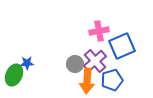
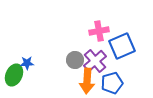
gray circle: moved 4 px up
blue pentagon: moved 3 px down
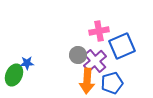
gray circle: moved 3 px right, 5 px up
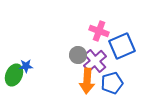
pink cross: rotated 30 degrees clockwise
blue star: moved 1 px left, 3 px down
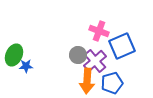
green ellipse: moved 20 px up
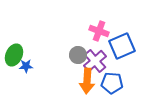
blue pentagon: rotated 20 degrees clockwise
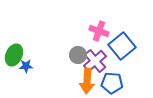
blue square: rotated 16 degrees counterclockwise
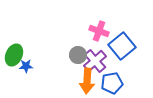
blue pentagon: rotated 15 degrees counterclockwise
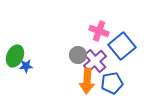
green ellipse: moved 1 px right, 1 px down
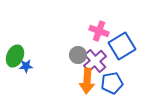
blue square: rotated 8 degrees clockwise
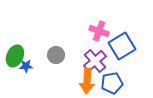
gray circle: moved 22 px left
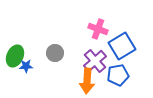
pink cross: moved 1 px left, 2 px up
gray circle: moved 1 px left, 2 px up
blue pentagon: moved 6 px right, 8 px up
